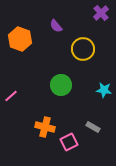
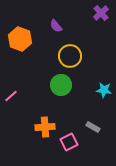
yellow circle: moved 13 px left, 7 px down
orange cross: rotated 18 degrees counterclockwise
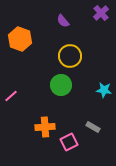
purple semicircle: moved 7 px right, 5 px up
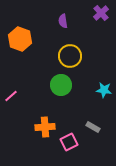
purple semicircle: rotated 32 degrees clockwise
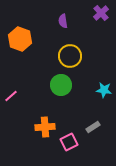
gray rectangle: rotated 64 degrees counterclockwise
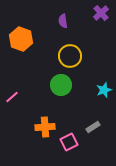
orange hexagon: moved 1 px right
cyan star: rotated 28 degrees counterclockwise
pink line: moved 1 px right, 1 px down
